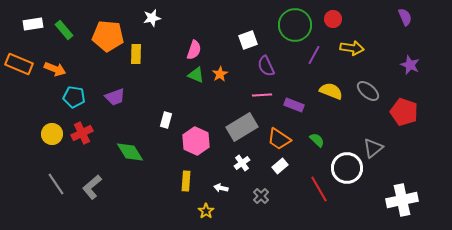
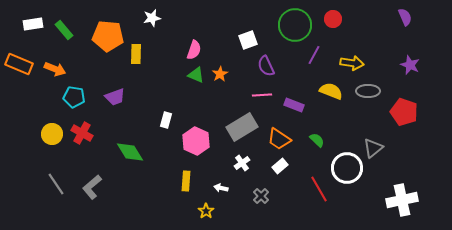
yellow arrow at (352, 48): moved 15 px down
gray ellipse at (368, 91): rotated 40 degrees counterclockwise
red cross at (82, 133): rotated 35 degrees counterclockwise
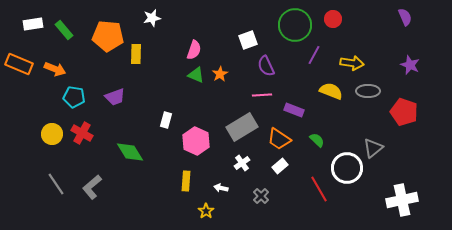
purple rectangle at (294, 105): moved 5 px down
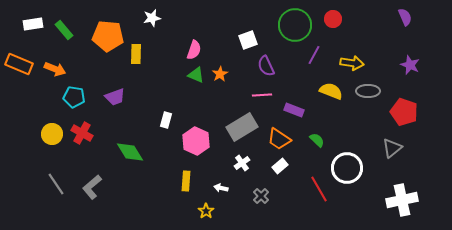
gray triangle at (373, 148): moved 19 px right
